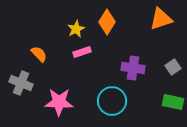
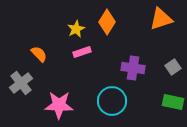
gray cross: rotated 30 degrees clockwise
pink star: moved 3 px down
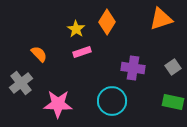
yellow star: rotated 12 degrees counterclockwise
pink star: moved 1 px left, 1 px up
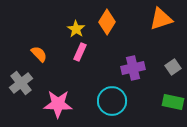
pink rectangle: moved 2 px left; rotated 48 degrees counterclockwise
purple cross: rotated 20 degrees counterclockwise
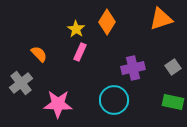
cyan circle: moved 2 px right, 1 px up
